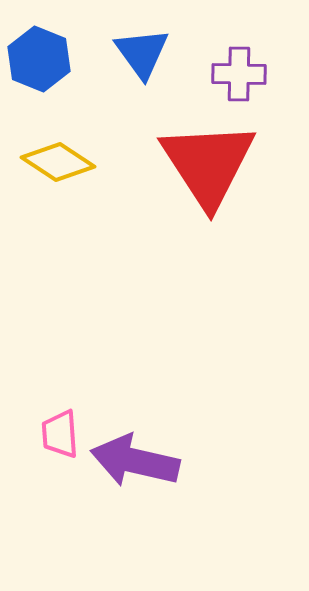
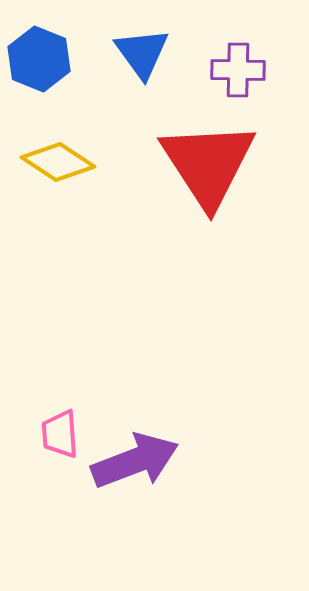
purple cross: moved 1 px left, 4 px up
purple arrow: rotated 146 degrees clockwise
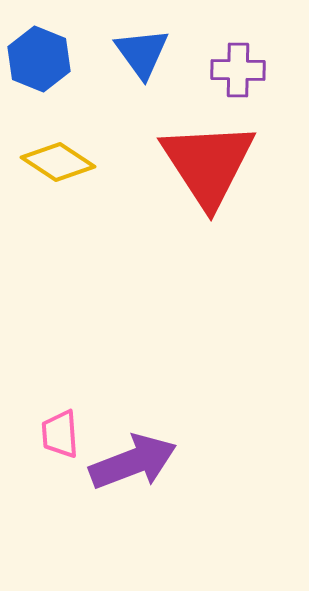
purple arrow: moved 2 px left, 1 px down
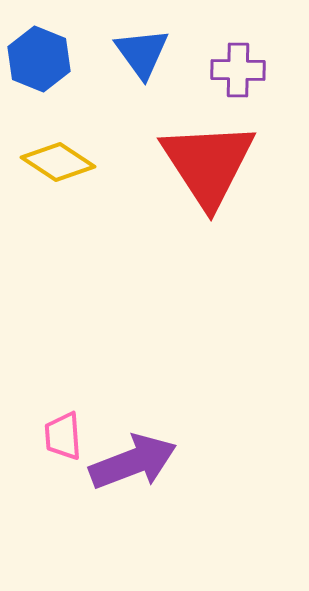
pink trapezoid: moved 3 px right, 2 px down
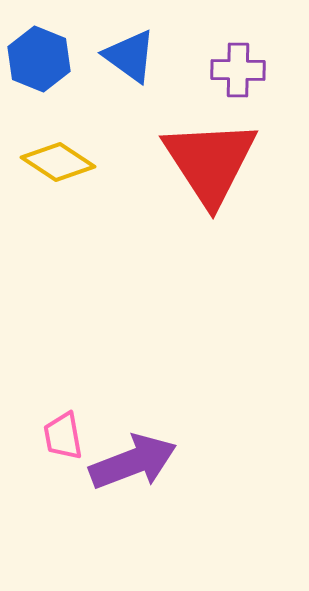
blue triangle: moved 12 px left, 3 px down; rotated 18 degrees counterclockwise
red triangle: moved 2 px right, 2 px up
pink trapezoid: rotated 6 degrees counterclockwise
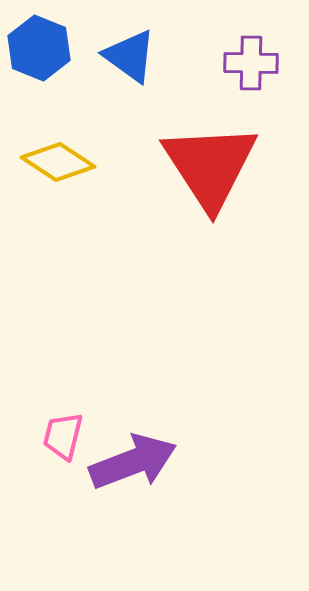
blue hexagon: moved 11 px up
purple cross: moved 13 px right, 7 px up
red triangle: moved 4 px down
pink trapezoid: rotated 24 degrees clockwise
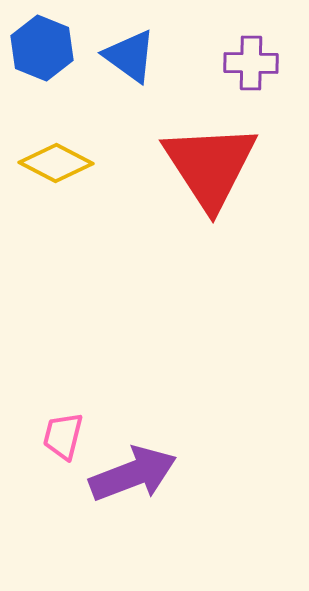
blue hexagon: moved 3 px right
yellow diamond: moved 2 px left, 1 px down; rotated 6 degrees counterclockwise
purple arrow: moved 12 px down
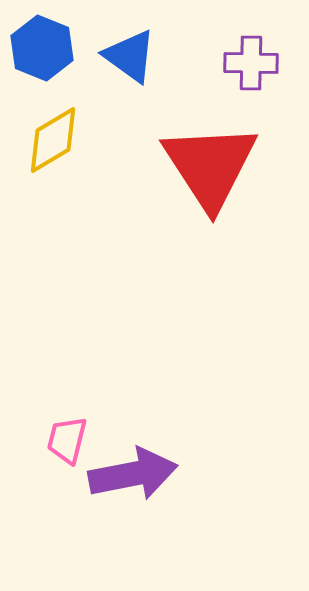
yellow diamond: moved 3 px left, 23 px up; rotated 58 degrees counterclockwise
pink trapezoid: moved 4 px right, 4 px down
purple arrow: rotated 10 degrees clockwise
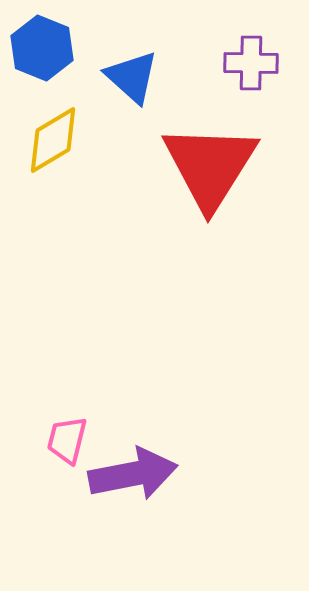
blue triangle: moved 2 px right, 21 px down; rotated 6 degrees clockwise
red triangle: rotated 5 degrees clockwise
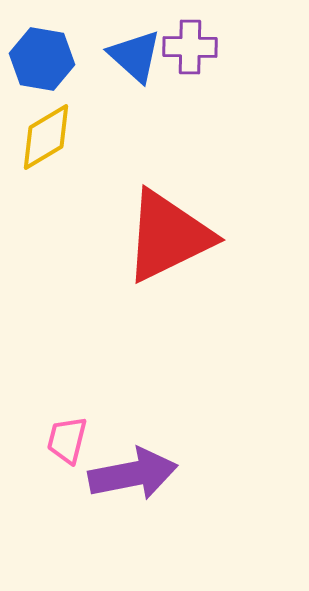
blue hexagon: moved 11 px down; rotated 12 degrees counterclockwise
purple cross: moved 61 px left, 16 px up
blue triangle: moved 3 px right, 21 px up
yellow diamond: moved 7 px left, 3 px up
red triangle: moved 42 px left, 70 px down; rotated 32 degrees clockwise
